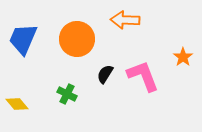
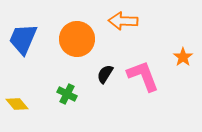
orange arrow: moved 2 px left, 1 px down
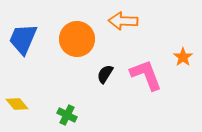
pink L-shape: moved 3 px right, 1 px up
green cross: moved 21 px down
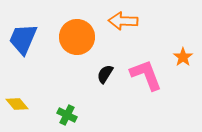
orange circle: moved 2 px up
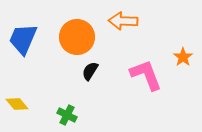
black semicircle: moved 15 px left, 3 px up
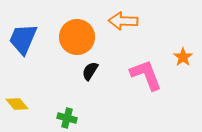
green cross: moved 3 px down; rotated 12 degrees counterclockwise
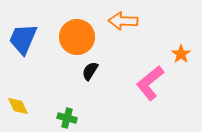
orange star: moved 2 px left, 3 px up
pink L-shape: moved 4 px right, 8 px down; rotated 108 degrees counterclockwise
yellow diamond: moved 1 px right, 2 px down; rotated 15 degrees clockwise
